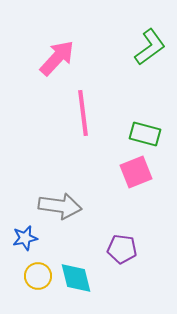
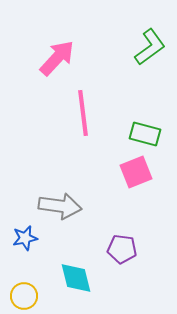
yellow circle: moved 14 px left, 20 px down
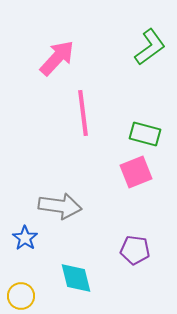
blue star: rotated 25 degrees counterclockwise
purple pentagon: moved 13 px right, 1 px down
yellow circle: moved 3 px left
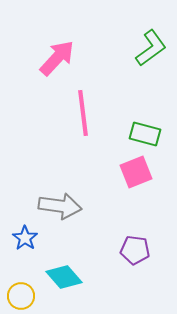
green L-shape: moved 1 px right, 1 px down
cyan diamond: moved 12 px left, 1 px up; rotated 27 degrees counterclockwise
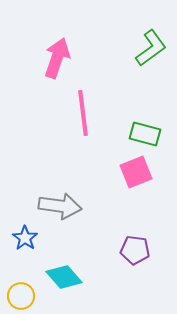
pink arrow: rotated 24 degrees counterclockwise
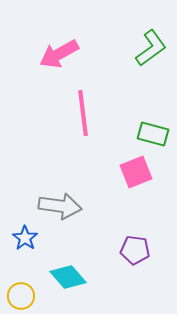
pink arrow: moved 2 px right, 4 px up; rotated 138 degrees counterclockwise
green rectangle: moved 8 px right
cyan diamond: moved 4 px right
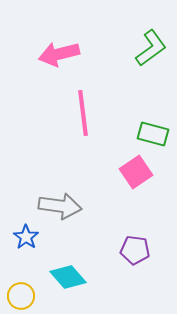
pink arrow: rotated 15 degrees clockwise
pink square: rotated 12 degrees counterclockwise
blue star: moved 1 px right, 1 px up
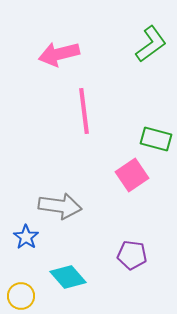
green L-shape: moved 4 px up
pink line: moved 1 px right, 2 px up
green rectangle: moved 3 px right, 5 px down
pink square: moved 4 px left, 3 px down
purple pentagon: moved 3 px left, 5 px down
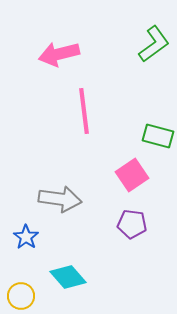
green L-shape: moved 3 px right
green rectangle: moved 2 px right, 3 px up
gray arrow: moved 7 px up
purple pentagon: moved 31 px up
